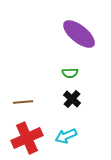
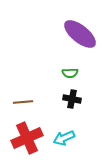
purple ellipse: moved 1 px right
black cross: rotated 30 degrees counterclockwise
cyan arrow: moved 2 px left, 2 px down
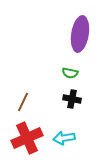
purple ellipse: rotated 60 degrees clockwise
green semicircle: rotated 14 degrees clockwise
brown line: rotated 60 degrees counterclockwise
cyan arrow: rotated 15 degrees clockwise
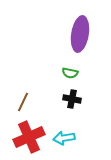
red cross: moved 2 px right, 1 px up
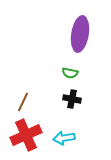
red cross: moved 3 px left, 2 px up
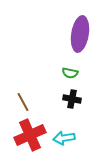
brown line: rotated 54 degrees counterclockwise
red cross: moved 4 px right
